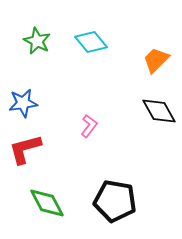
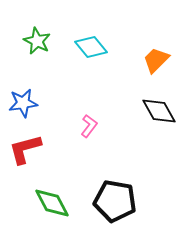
cyan diamond: moved 5 px down
green diamond: moved 5 px right
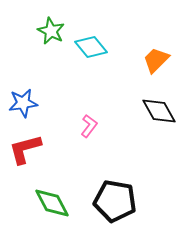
green star: moved 14 px right, 10 px up
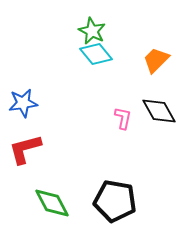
green star: moved 41 px right
cyan diamond: moved 5 px right, 7 px down
pink L-shape: moved 34 px right, 8 px up; rotated 25 degrees counterclockwise
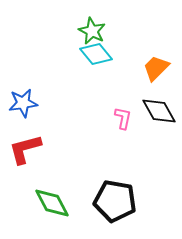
orange trapezoid: moved 8 px down
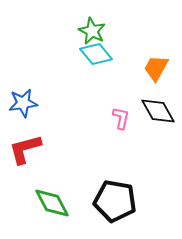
orange trapezoid: rotated 16 degrees counterclockwise
black diamond: moved 1 px left
pink L-shape: moved 2 px left
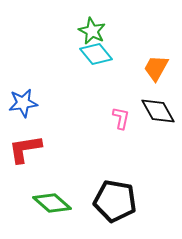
red L-shape: rotated 6 degrees clockwise
green diamond: rotated 21 degrees counterclockwise
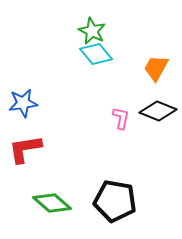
black diamond: rotated 39 degrees counterclockwise
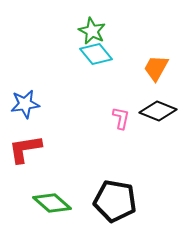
blue star: moved 2 px right, 1 px down
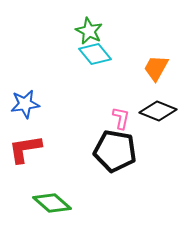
green star: moved 3 px left
cyan diamond: moved 1 px left
black pentagon: moved 50 px up
